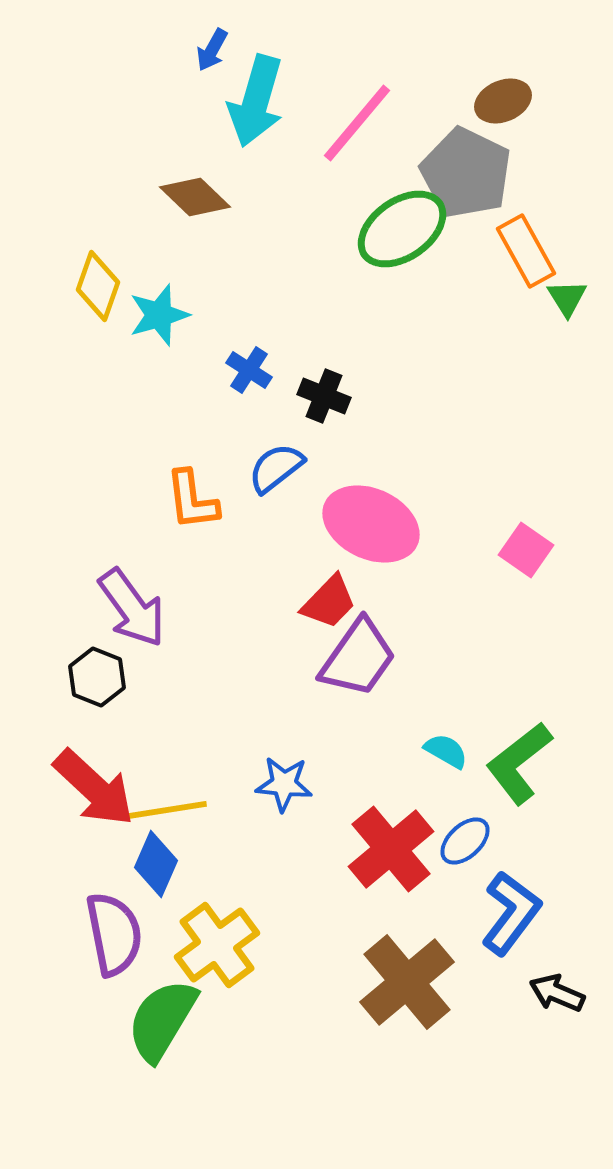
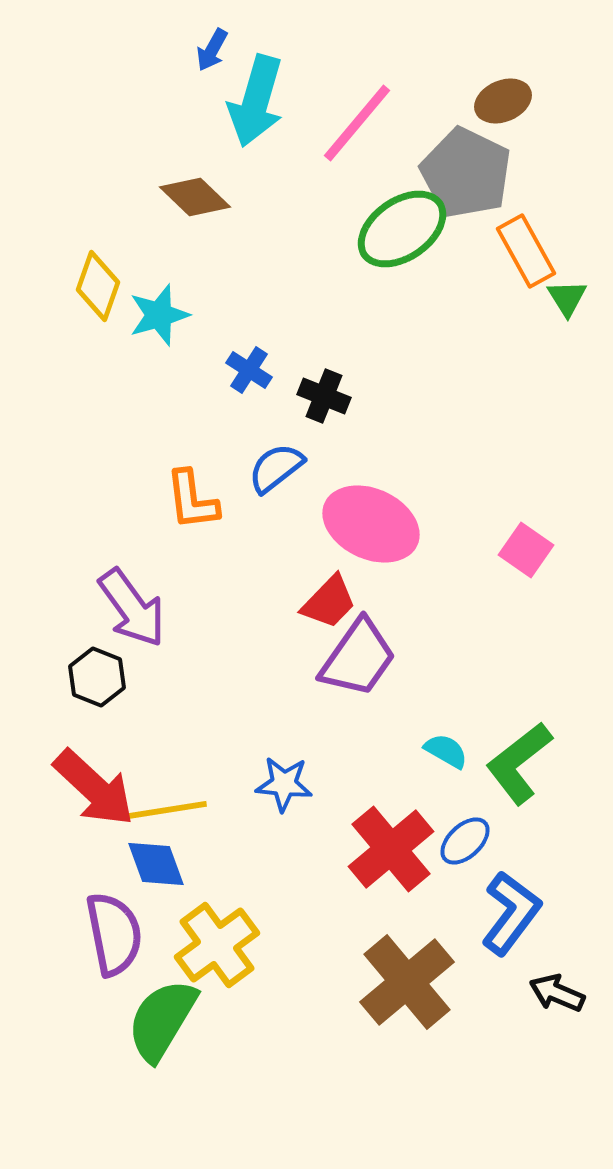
blue diamond: rotated 44 degrees counterclockwise
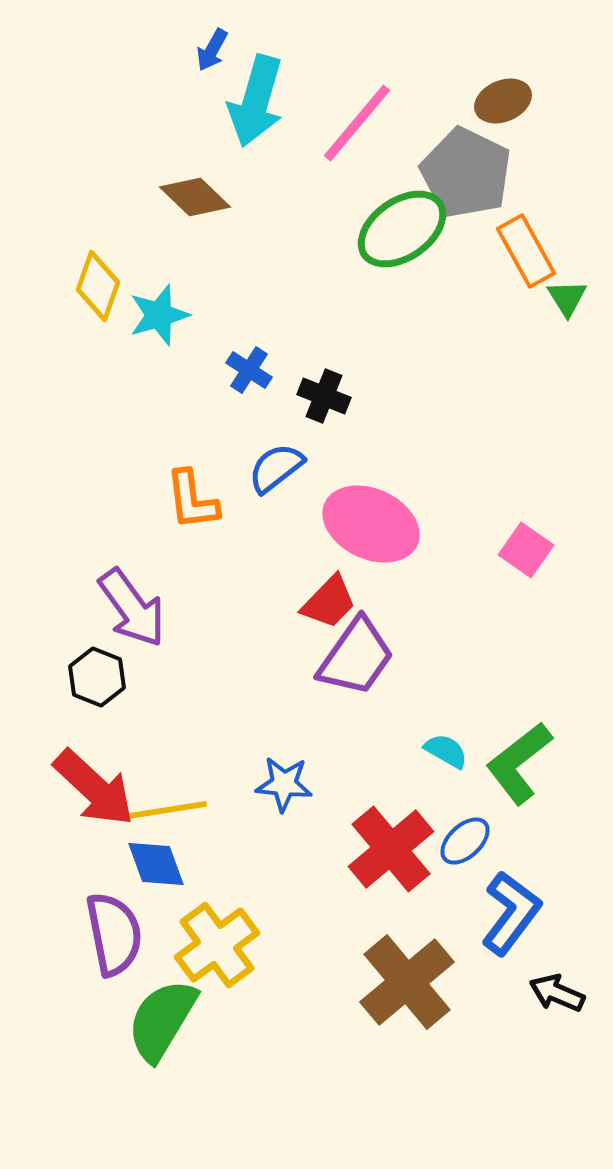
purple trapezoid: moved 2 px left, 1 px up
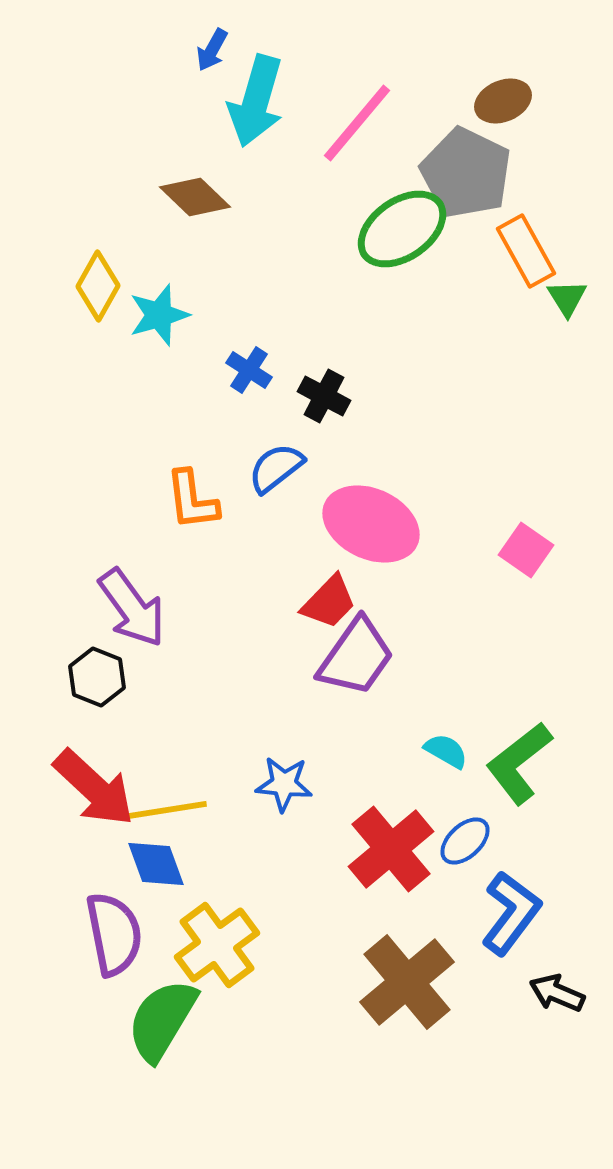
yellow diamond: rotated 10 degrees clockwise
black cross: rotated 6 degrees clockwise
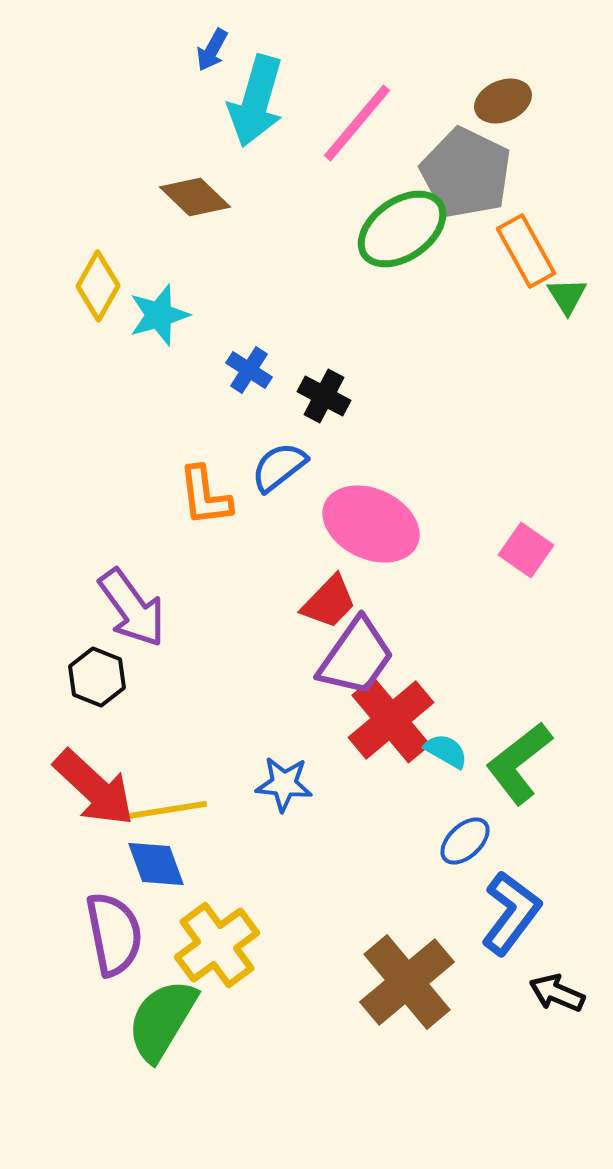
green triangle: moved 2 px up
blue semicircle: moved 3 px right, 1 px up
orange L-shape: moved 13 px right, 4 px up
red cross: moved 129 px up
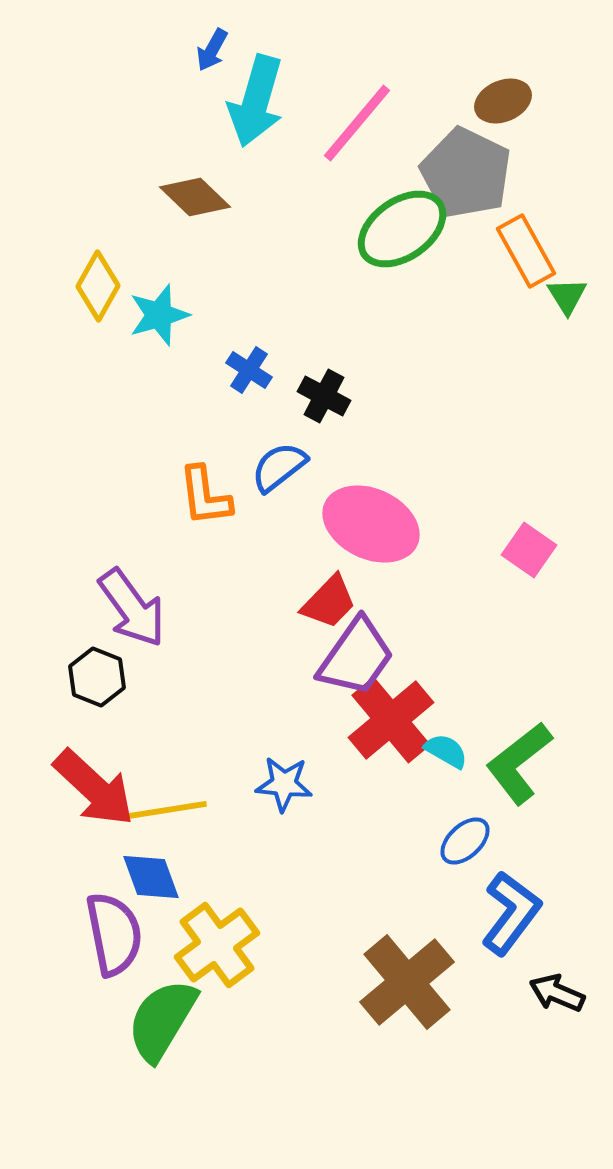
pink square: moved 3 px right
blue diamond: moved 5 px left, 13 px down
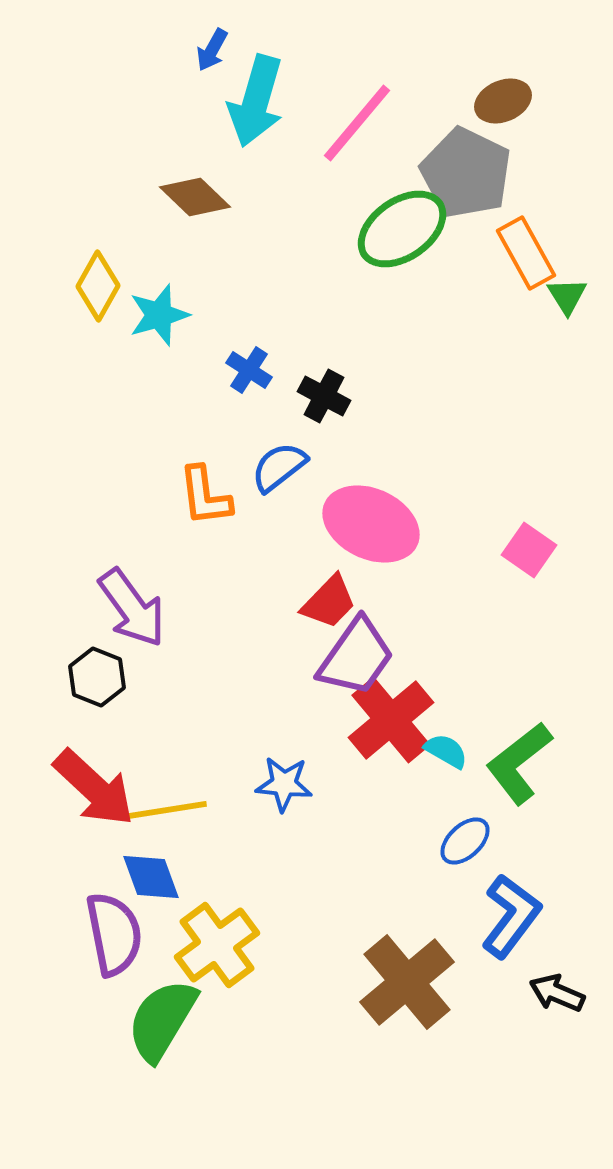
orange rectangle: moved 2 px down
blue L-shape: moved 3 px down
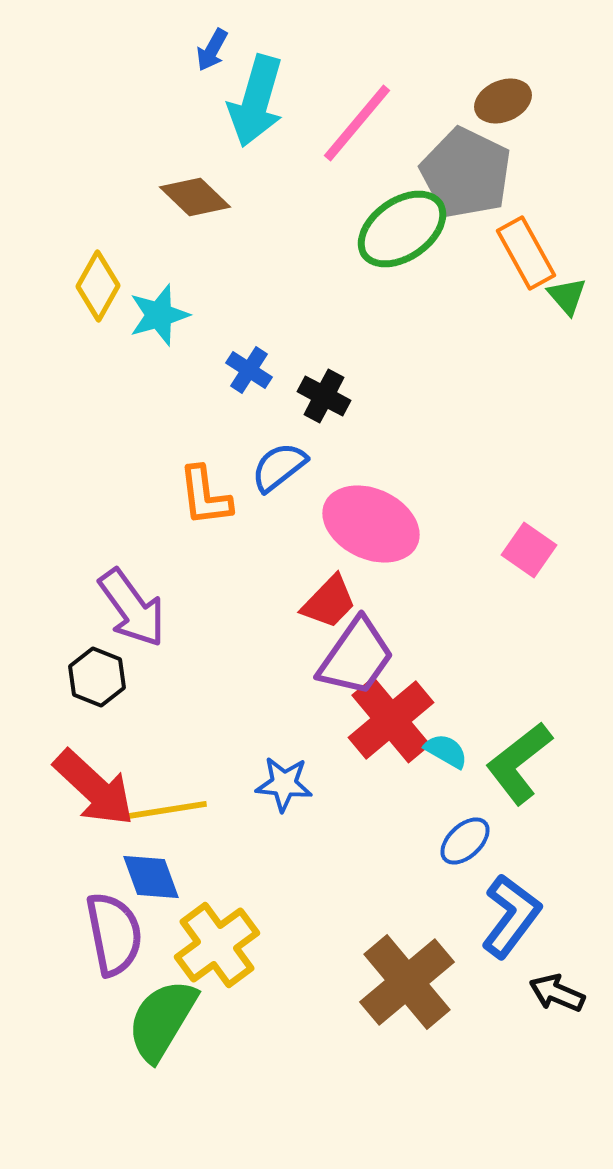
green triangle: rotated 9 degrees counterclockwise
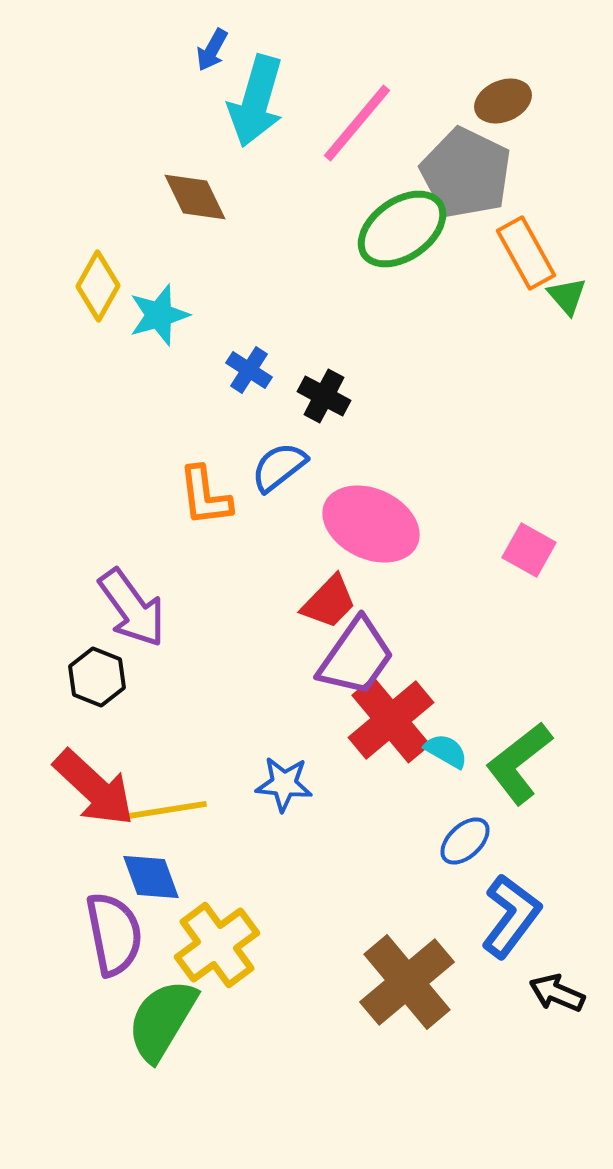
brown diamond: rotated 20 degrees clockwise
pink square: rotated 6 degrees counterclockwise
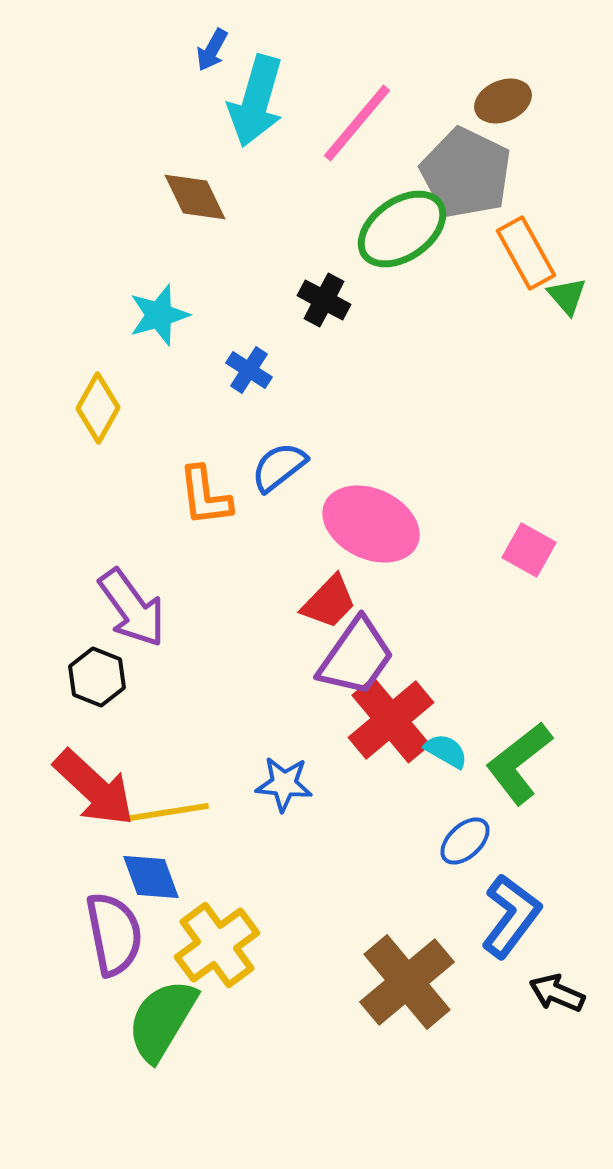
yellow diamond: moved 122 px down
black cross: moved 96 px up
yellow line: moved 2 px right, 2 px down
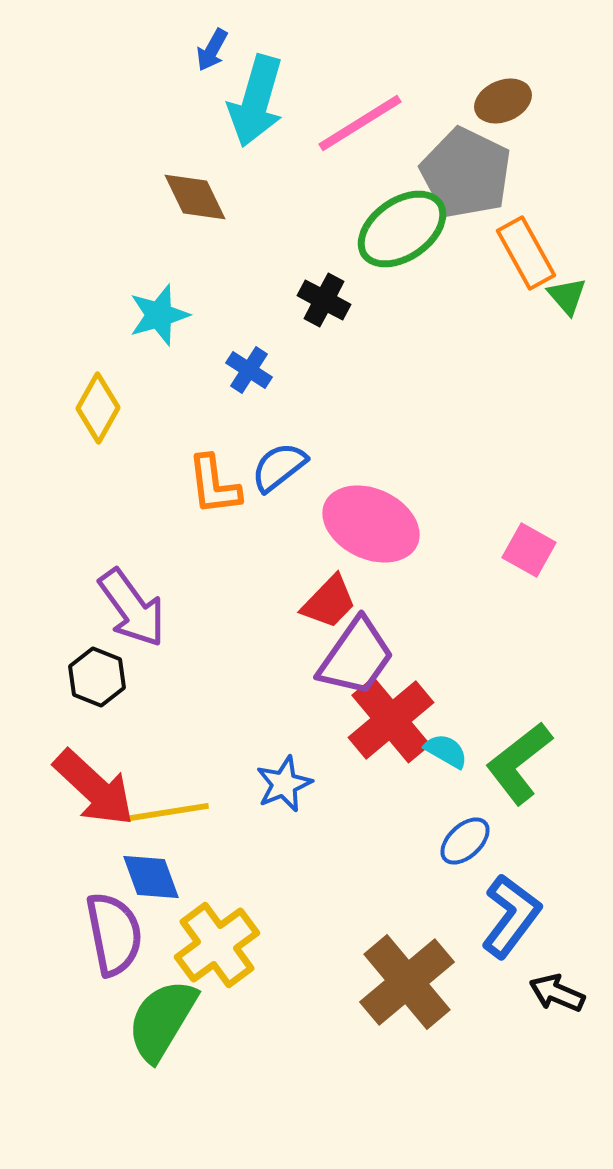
pink line: moved 3 px right; rotated 18 degrees clockwise
orange L-shape: moved 9 px right, 11 px up
blue star: rotated 28 degrees counterclockwise
